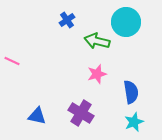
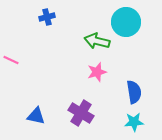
blue cross: moved 20 px left, 3 px up; rotated 21 degrees clockwise
pink line: moved 1 px left, 1 px up
pink star: moved 2 px up
blue semicircle: moved 3 px right
blue triangle: moved 1 px left
cyan star: rotated 18 degrees clockwise
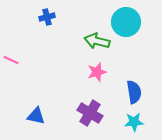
purple cross: moved 9 px right
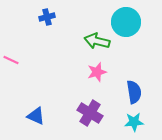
blue triangle: rotated 12 degrees clockwise
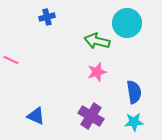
cyan circle: moved 1 px right, 1 px down
purple cross: moved 1 px right, 3 px down
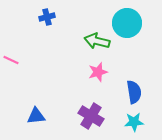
pink star: moved 1 px right
blue triangle: rotated 30 degrees counterclockwise
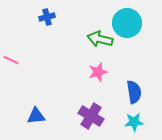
green arrow: moved 3 px right, 2 px up
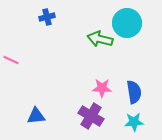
pink star: moved 4 px right, 16 px down; rotated 18 degrees clockwise
